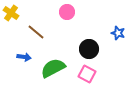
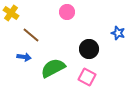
brown line: moved 5 px left, 3 px down
pink square: moved 3 px down
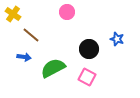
yellow cross: moved 2 px right, 1 px down
blue star: moved 1 px left, 6 px down
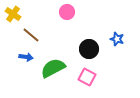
blue arrow: moved 2 px right
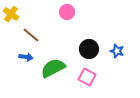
yellow cross: moved 2 px left
blue star: moved 12 px down
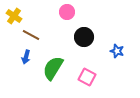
yellow cross: moved 3 px right, 2 px down
brown line: rotated 12 degrees counterclockwise
black circle: moved 5 px left, 12 px up
blue arrow: rotated 96 degrees clockwise
green semicircle: rotated 30 degrees counterclockwise
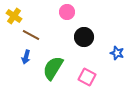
blue star: moved 2 px down
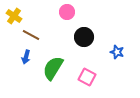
blue star: moved 1 px up
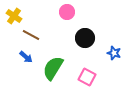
black circle: moved 1 px right, 1 px down
blue star: moved 3 px left, 1 px down
blue arrow: rotated 64 degrees counterclockwise
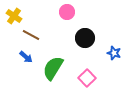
pink square: moved 1 px down; rotated 18 degrees clockwise
